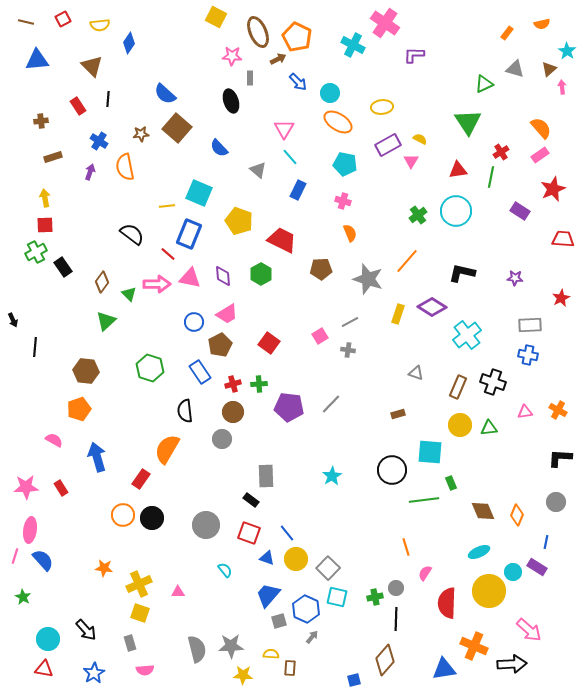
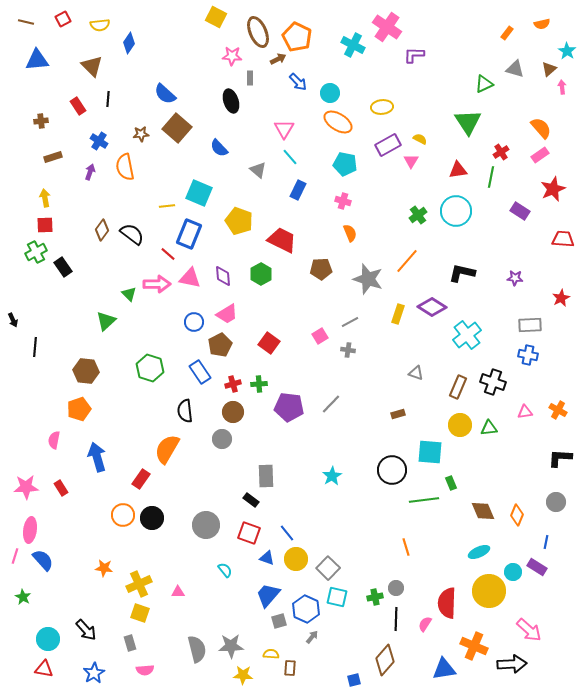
pink cross at (385, 23): moved 2 px right, 4 px down
brown diamond at (102, 282): moved 52 px up
pink semicircle at (54, 440): rotated 108 degrees counterclockwise
pink semicircle at (425, 573): moved 51 px down
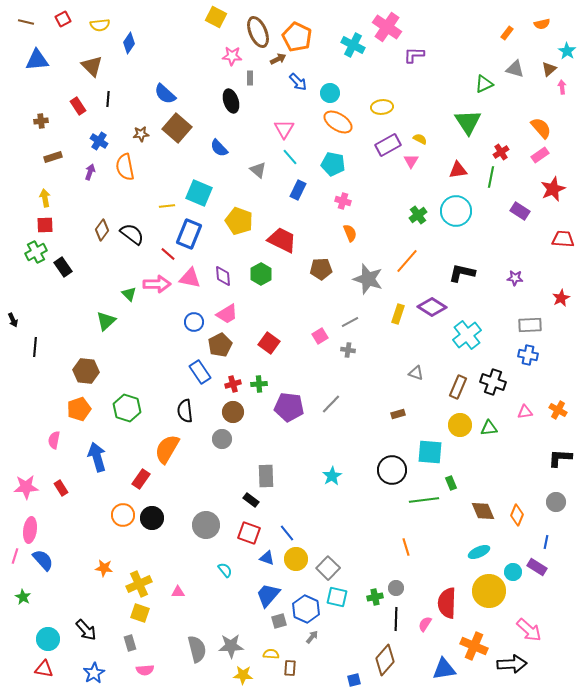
cyan pentagon at (345, 164): moved 12 px left
green hexagon at (150, 368): moved 23 px left, 40 px down
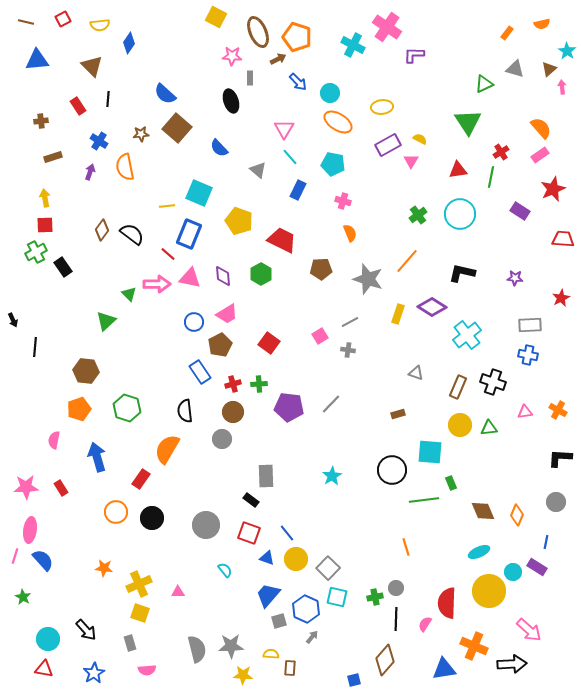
orange pentagon at (297, 37): rotated 8 degrees counterclockwise
cyan circle at (456, 211): moved 4 px right, 3 px down
orange circle at (123, 515): moved 7 px left, 3 px up
pink semicircle at (145, 670): moved 2 px right
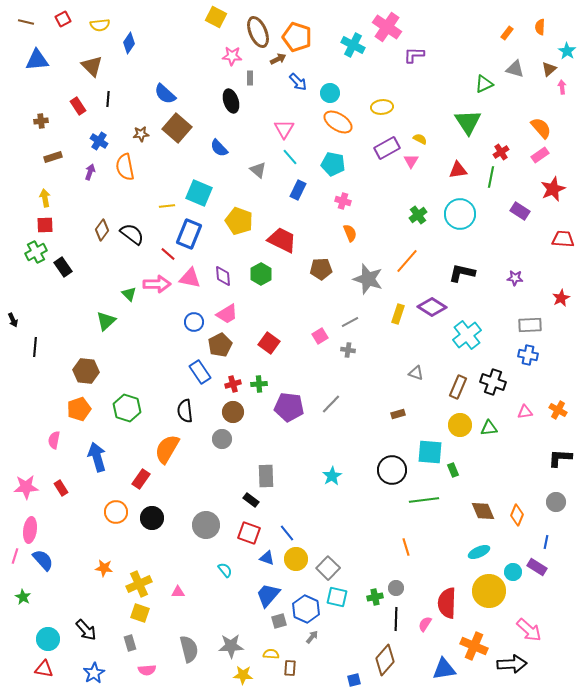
orange semicircle at (542, 24): moved 2 px left, 3 px down; rotated 105 degrees clockwise
purple rectangle at (388, 145): moved 1 px left, 3 px down
green rectangle at (451, 483): moved 2 px right, 13 px up
gray semicircle at (197, 649): moved 8 px left
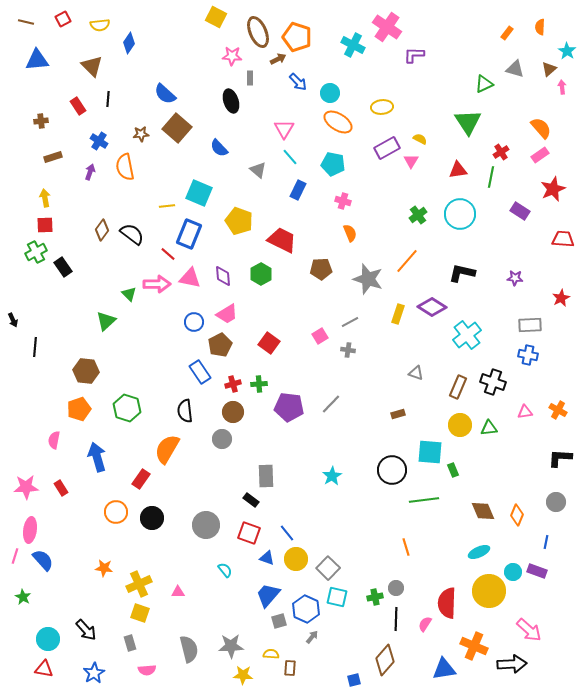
purple rectangle at (537, 567): moved 4 px down; rotated 12 degrees counterclockwise
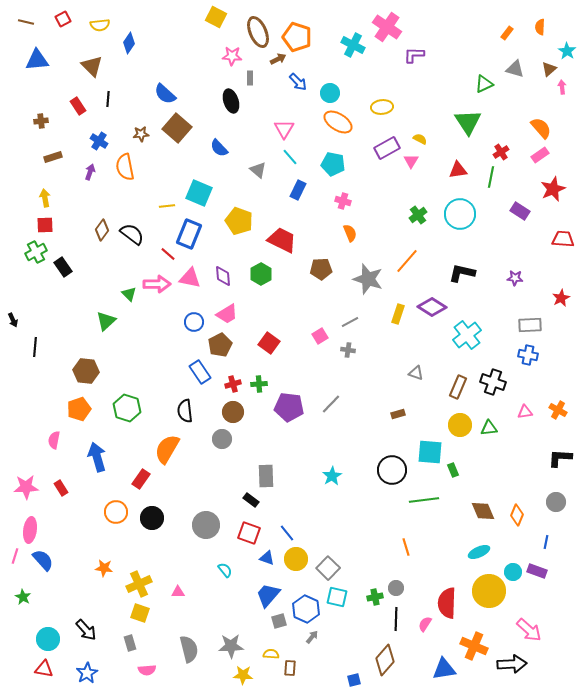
blue star at (94, 673): moved 7 px left
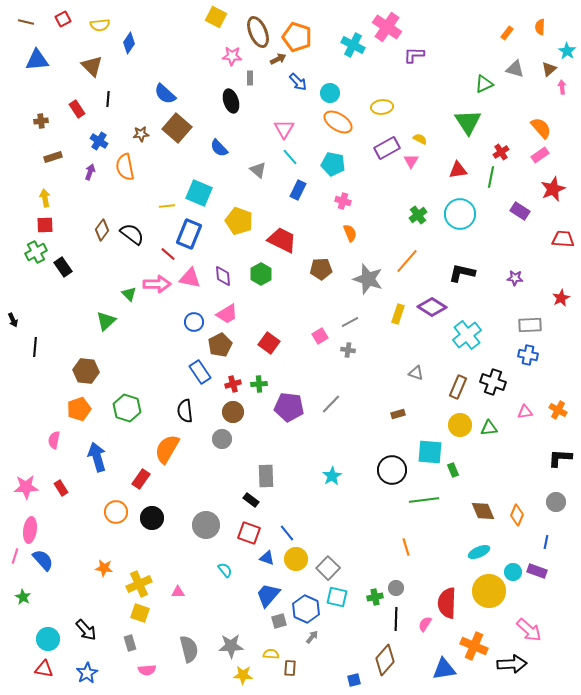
red rectangle at (78, 106): moved 1 px left, 3 px down
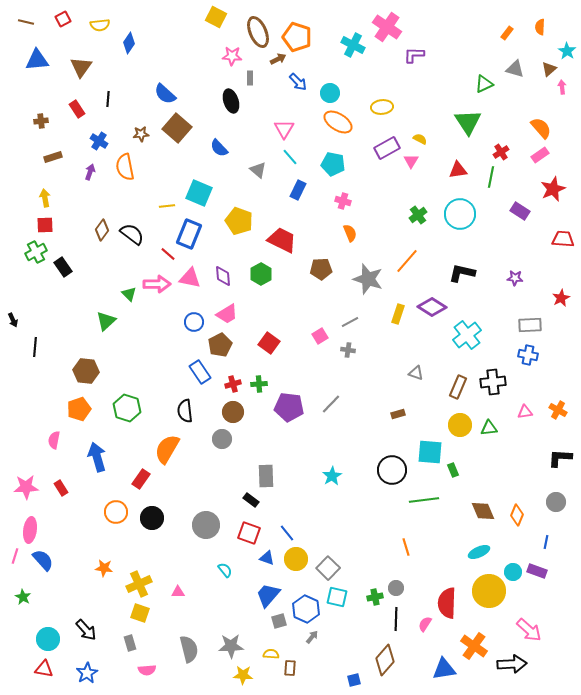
brown triangle at (92, 66): moved 11 px left, 1 px down; rotated 20 degrees clockwise
black cross at (493, 382): rotated 25 degrees counterclockwise
orange cross at (474, 646): rotated 12 degrees clockwise
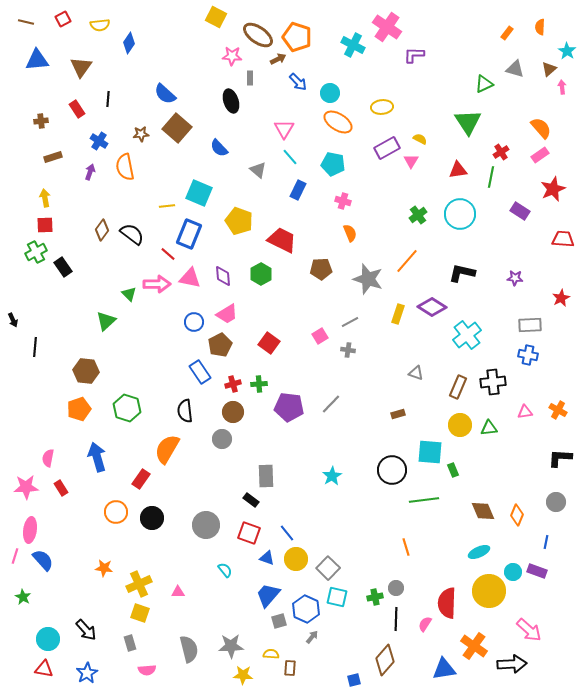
brown ellipse at (258, 32): moved 3 px down; rotated 32 degrees counterclockwise
pink semicircle at (54, 440): moved 6 px left, 18 px down
